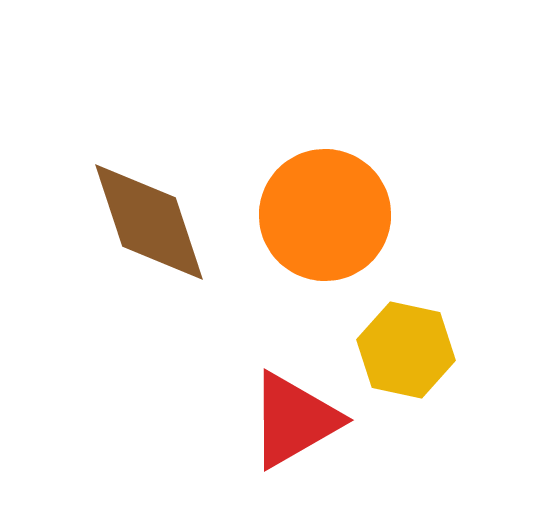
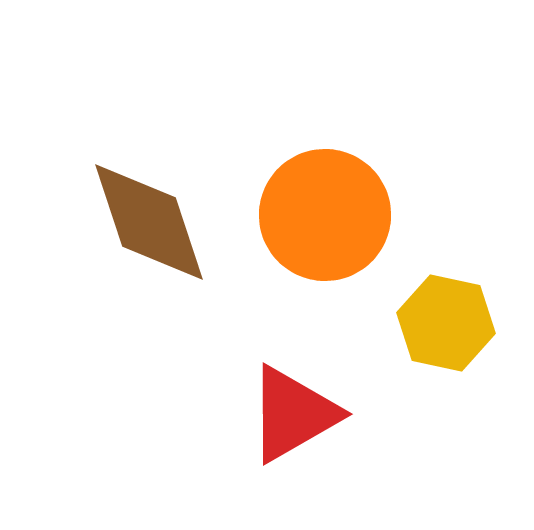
yellow hexagon: moved 40 px right, 27 px up
red triangle: moved 1 px left, 6 px up
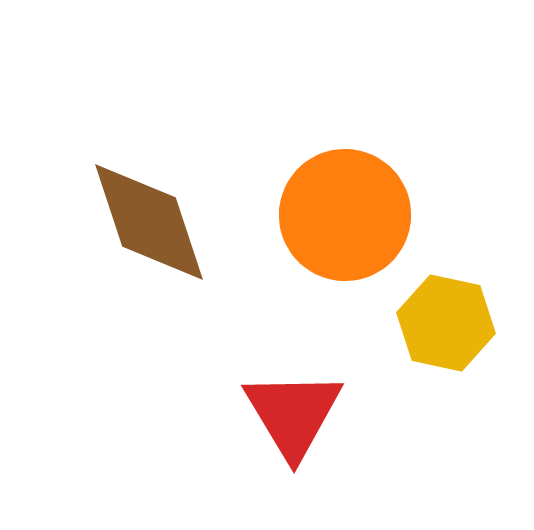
orange circle: moved 20 px right
red triangle: rotated 31 degrees counterclockwise
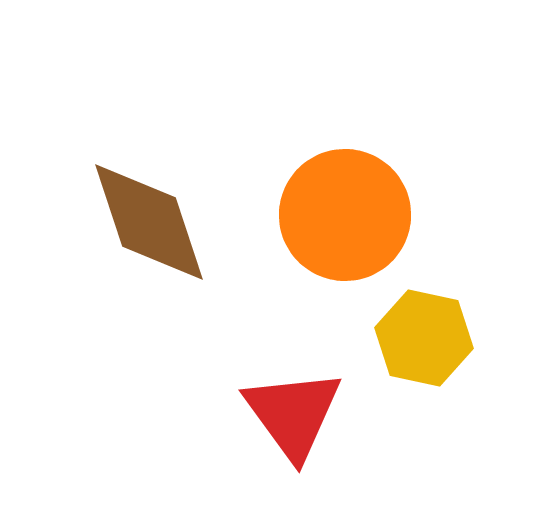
yellow hexagon: moved 22 px left, 15 px down
red triangle: rotated 5 degrees counterclockwise
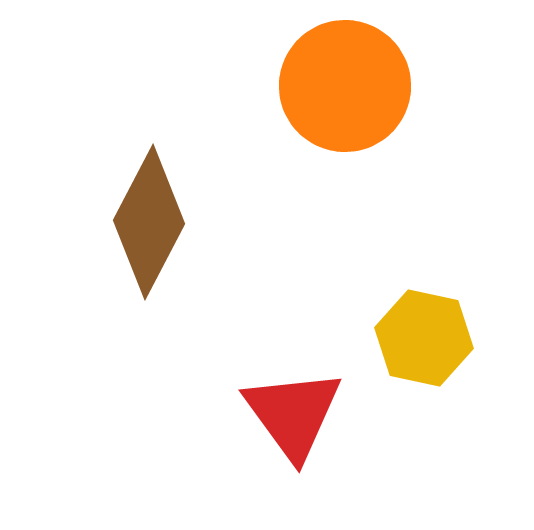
orange circle: moved 129 px up
brown diamond: rotated 46 degrees clockwise
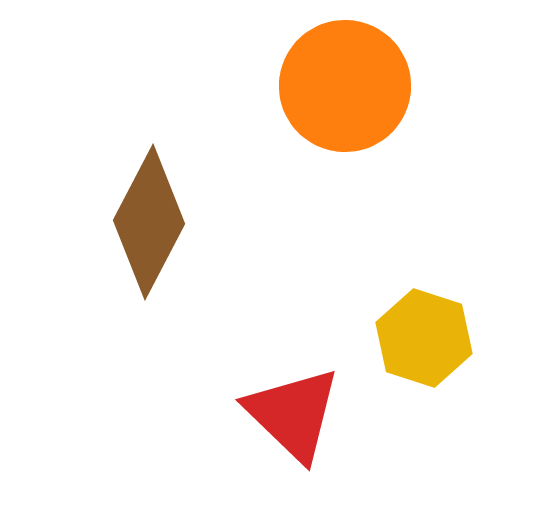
yellow hexagon: rotated 6 degrees clockwise
red triangle: rotated 10 degrees counterclockwise
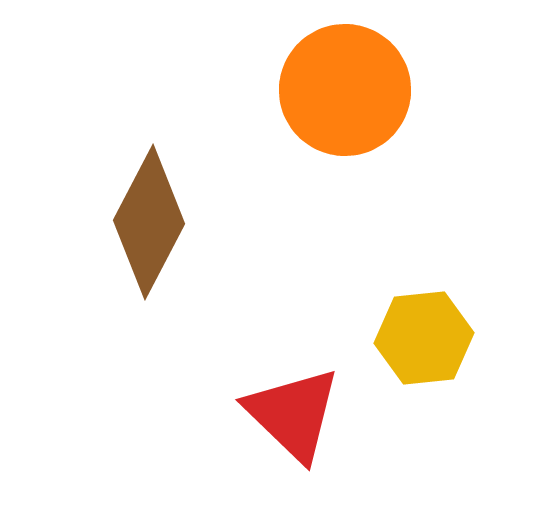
orange circle: moved 4 px down
yellow hexagon: rotated 24 degrees counterclockwise
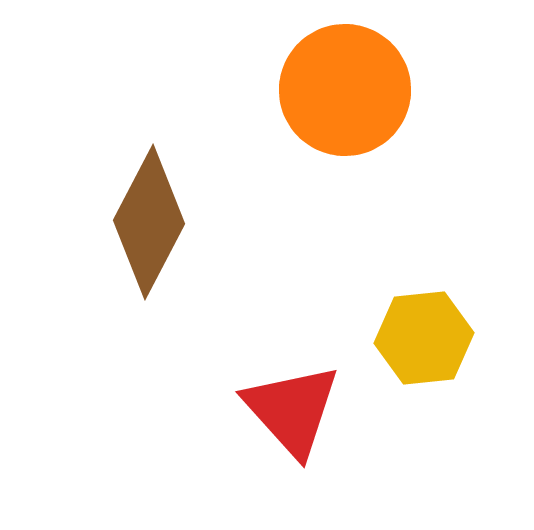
red triangle: moved 1 px left, 4 px up; rotated 4 degrees clockwise
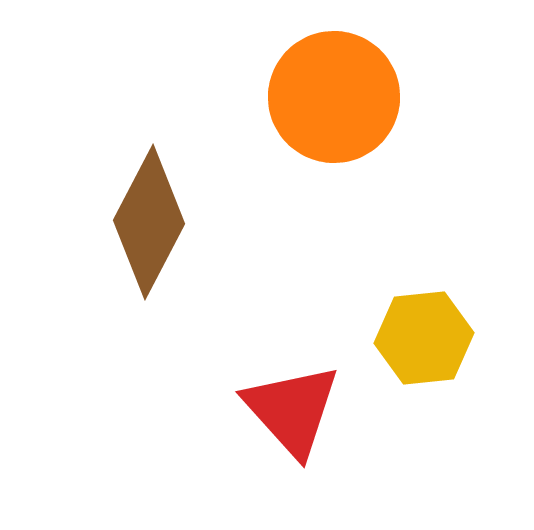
orange circle: moved 11 px left, 7 px down
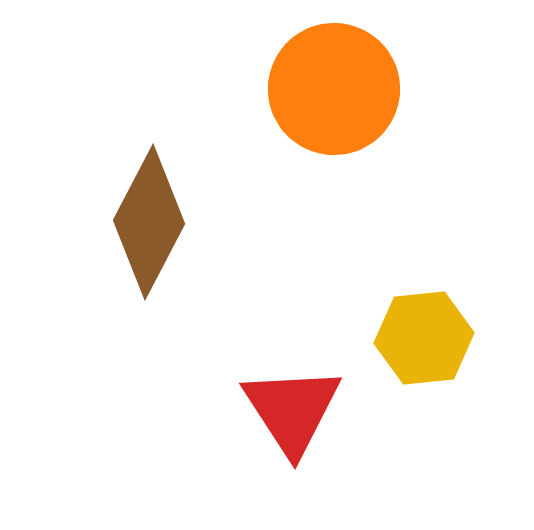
orange circle: moved 8 px up
red triangle: rotated 9 degrees clockwise
